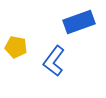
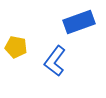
blue L-shape: moved 1 px right
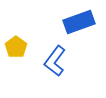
yellow pentagon: rotated 25 degrees clockwise
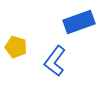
yellow pentagon: rotated 20 degrees counterclockwise
